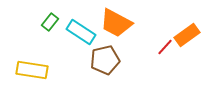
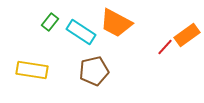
brown pentagon: moved 11 px left, 11 px down
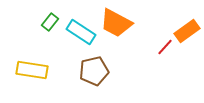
orange rectangle: moved 4 px up
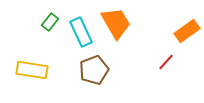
orange trapezoid: rotated 148 degrees counterclockwise
cyan rectangle: rotated 32 degrees clockwise
red line: moved 1 px right, 15 px down
brown pentagon: moved 1 px up; rotated 8 degrees counterclockwise
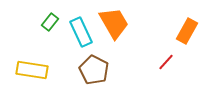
orange trapezoid: moved 2 px left
orange rectangle: rotated 25 degrees counterclockwise
brown pentagon: rotated 24 degrees counterclockwise
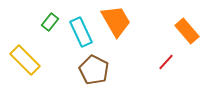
orange trapezoid: moved 2 px right, 2 px up
orange rectangle: rotated 70 degrees counterclockwise
yellow rectangle: moved 7 px left, 10 px up; rotated 36 degrees clockwise
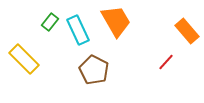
cyan rectangle: moved 3 px left, 2 px up
yellow rectangle: moved 1 px left, 1 px up
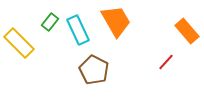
yellow rectangle: moved 5 px left, 16 px up
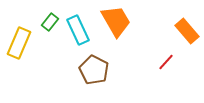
yellow rectangle: rotated 68 degrees clockwise
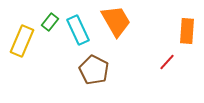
orange rectangle: rotated 45 degrees clockwise
yellow rectangle: moved 3 px right, 2 px up
red line: moved 1 px right
